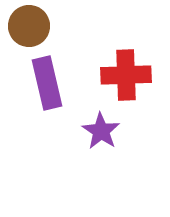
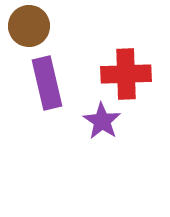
red cross: moved 1 px up
purple star: moved 1 px right, 10 px up
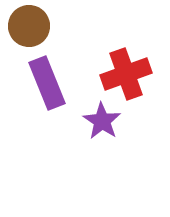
red cross: rotated 18 degrees counterclockwise
purple rectangle: rotated 9 degrees counterclockwise
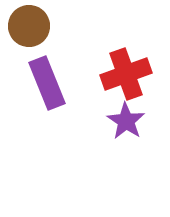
purple star: moved 24 px right
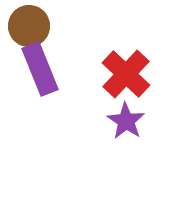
red cross: rotated 27 degrees counterclockwise
purple rectangle: moved 7 px left, 14 px up
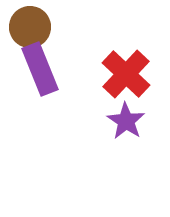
brown circle: moved 1 px right, 1 px down
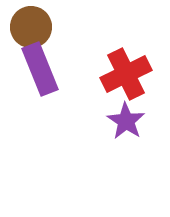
brown circle: moved 1 px right
red cross: rotated 21 degrees clockwise
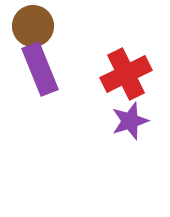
brown circle: moved 2 px right, 1 px up
purple star: moved 4 px right; rotated 21 degrees clockwise
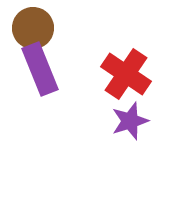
brown circle: moved 2 px down
red cross: rotated 30 degrees counterclockwise
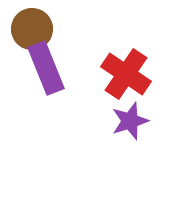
brown circle: moved 1 px left, 1 px down
purple rectangle: moved 6 px right, 1 px up
